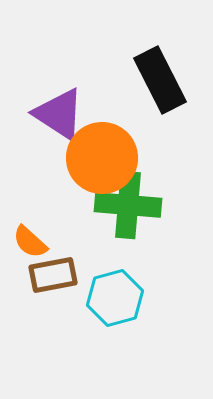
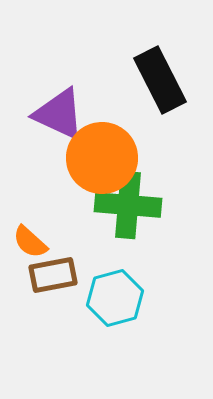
purple triangle: rotated 8 degrees counterclockwise
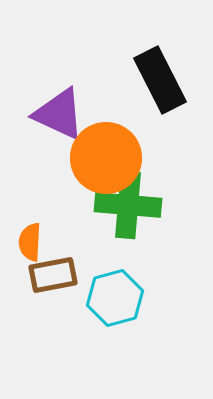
orange circle: moved 4 px right
orange semicircle: rotated 51 degrees clockwise
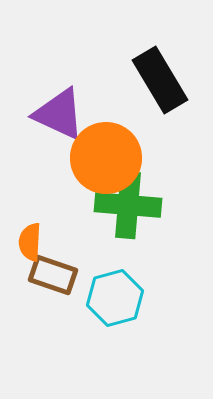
black rectangle: rotated 4 degrees counterclockwise
brown rectangle: rotated 30 degrees clockwise
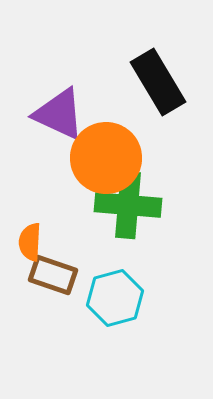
black rectangle: moved 2 px left, 2 px down
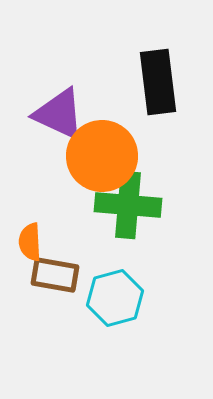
black rectangle: rotated 24 degrees clockwise
orange circle: moved 4 px left, 2 px up
orange semicircle: rotated 6 degrees counterclockwise
brown rectangle: moved 2 px right; rotated 9 degrees counterclockwise
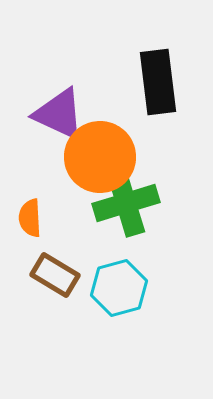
orange circle: moved 2 px left, 1 px down
green cross: moved 2 px left, 2 px up; rotated 22 degrees counterclockwise
orange semicircle: moved 24 px up
brown rectangle: rotated 21 degrees clockwise
cyan hexagon: moved 4 px right, 10 px up
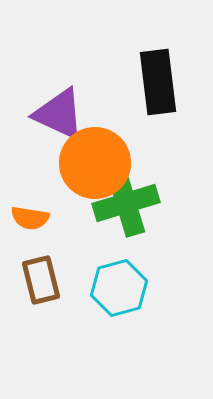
orange circle: moved 5 px left, 6 px down
orange semicircle: rotated 78 degrees counterclockwise
brown rectangle: moved 14 px left, 5 px down; rotated 45 degrees clockwise
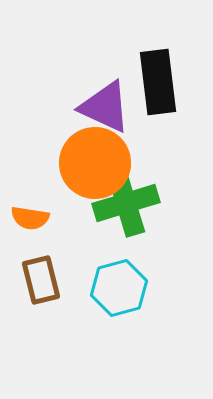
purple triangle: moved 46 px right, 7 px up
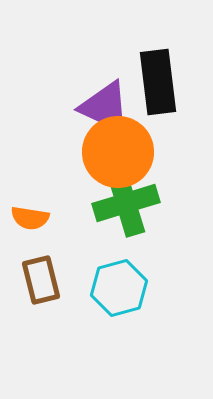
orange circle: moved 23 px right, 11 px up
